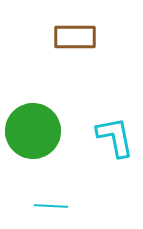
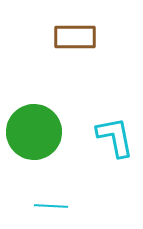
green circle: moved 1 px right, 1 px down
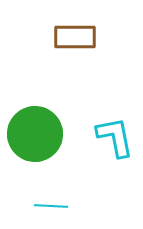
green circle: moved 1 px right, 2 px down
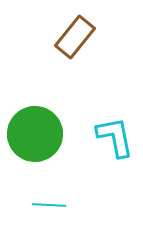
brown rectangle: rotated 51 degrees counterclockwise
cyan line: moved 2 px left, 1 px up
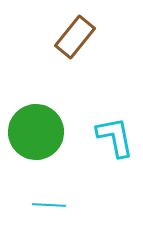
green circle: moved 1 px right, 2 px up
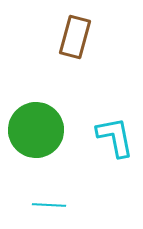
brown rectangle: rotated 24 degrees counterclockwise
green circle: moved 2 px up
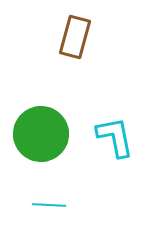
green circle: moved 5 px right, 4 px down
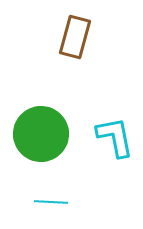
cyan line: moved 2 px right, 3 px up
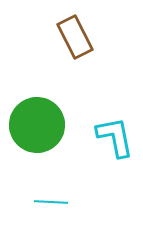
brown rectangle: rotated 42 degrees counterclockwise
green circle: moved 4 px left, 9 px up
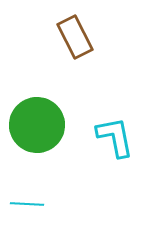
cyan line: moved 24 px left, 2 px down
